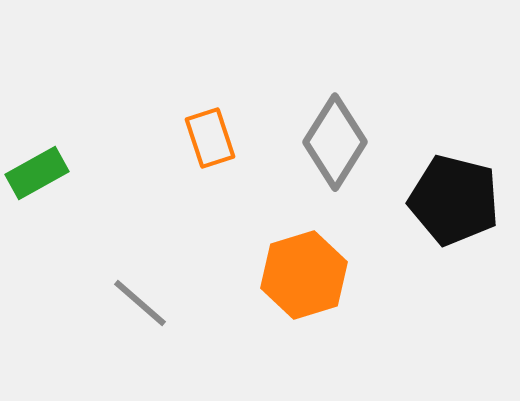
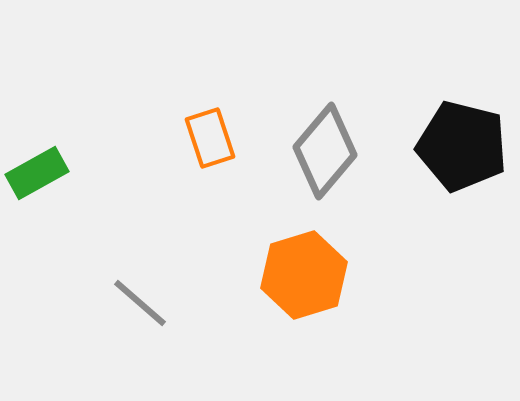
gray diamond: moved 10 px left, 9 px down; rotated 8 degrees clockwise
black pentagon: moved 8 px right, 54 px up
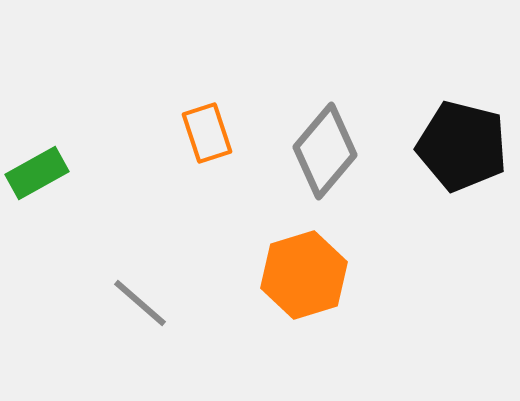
orange rectangle: moved 3 px left, 5 px up
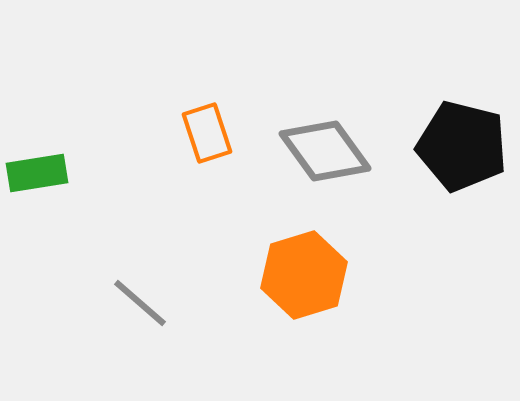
gray diamond: rotated 76 degrees counterclockwise
green rectangle: rotated 20 degrees clockwise
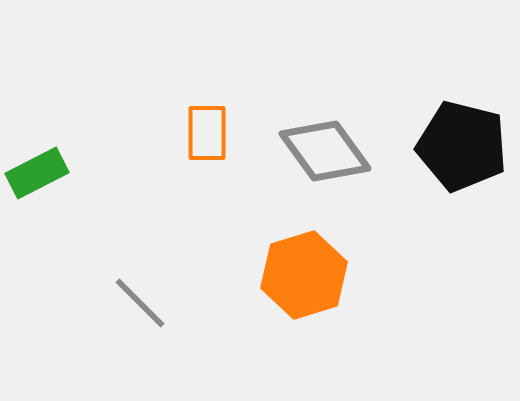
orange rectangle: rotated 18 degrees clockwise
green rectangle: rotated 18 degrees counterclockwise
gray line: rotated 4 degrees clockwise
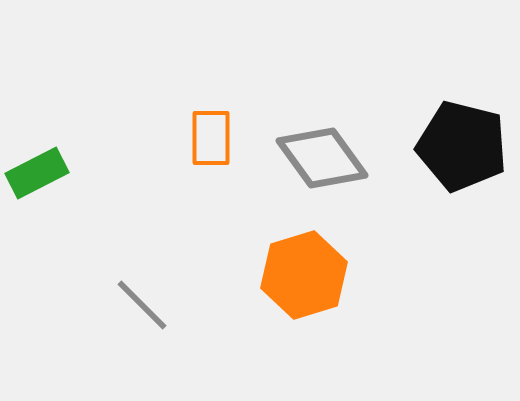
orange rectangle: moved 4 px right, 5 px down
gray diamond: moved 3 px left, 7 px down
gray line: moved 2 px right, 2 px down
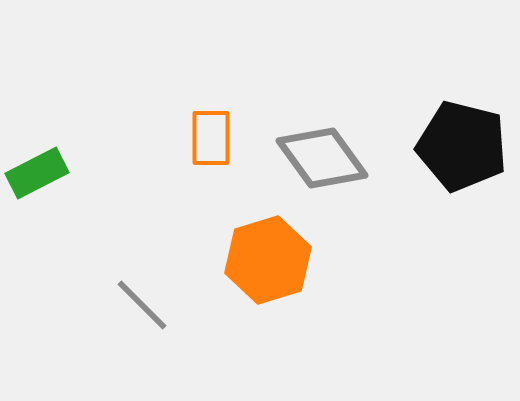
orange hexagon: moved 36 px left, 15 px up
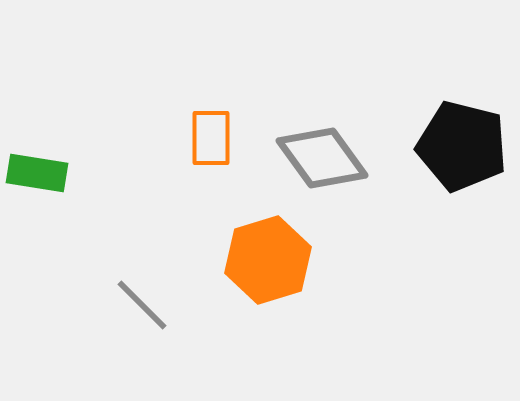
green rectangle: rotated 36 degrees clockwise
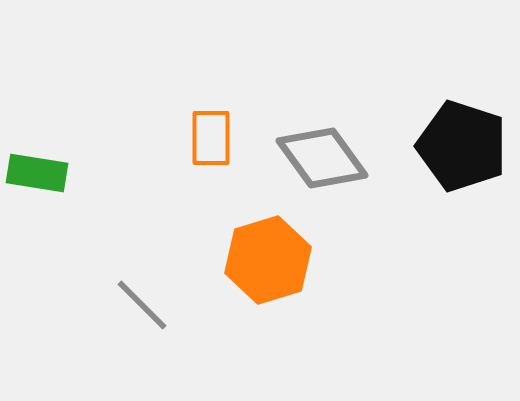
black pentagon: rotated 4 degrees clockwise
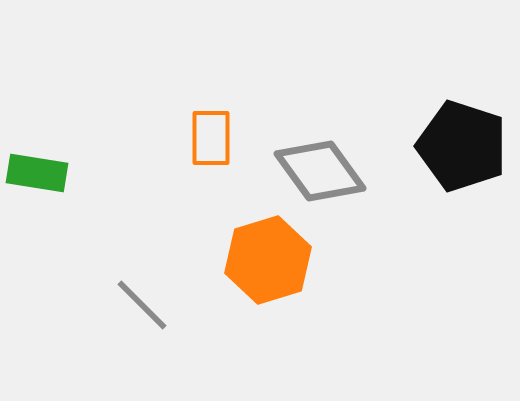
gray diamond: moved 2 px left, 13 px down
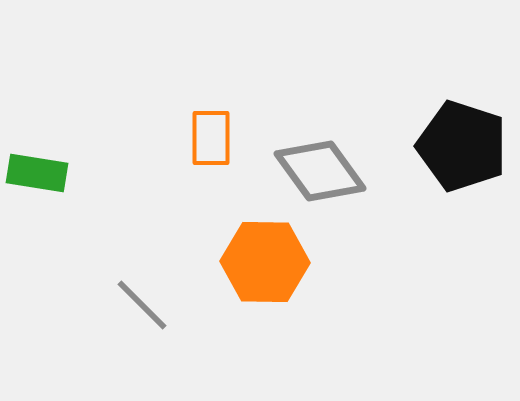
orange hexagon: moved 3 px left, 2 px down; rotated 18 degrees clockwise
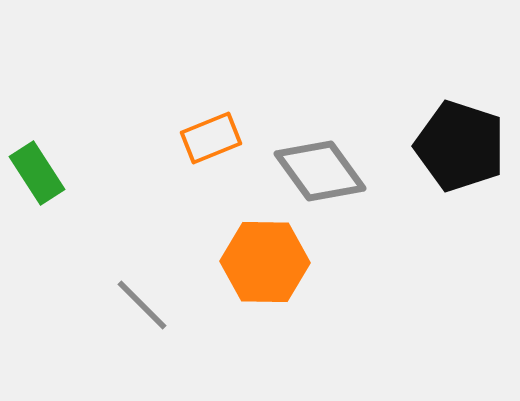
orange rectangle: rotated 68 degrees clockwise
black pentagon: moved 2 px left
green rectangle: rotated 48 degrees clockwise
